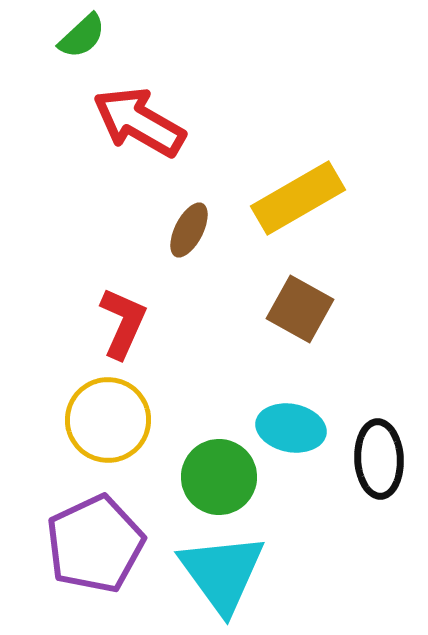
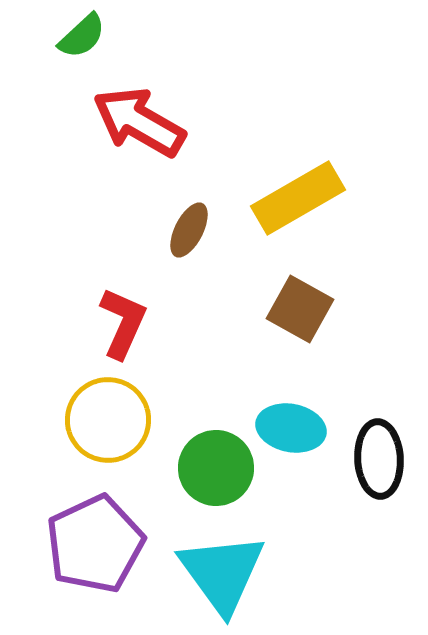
green circle: moved 3 px left, 9 px up
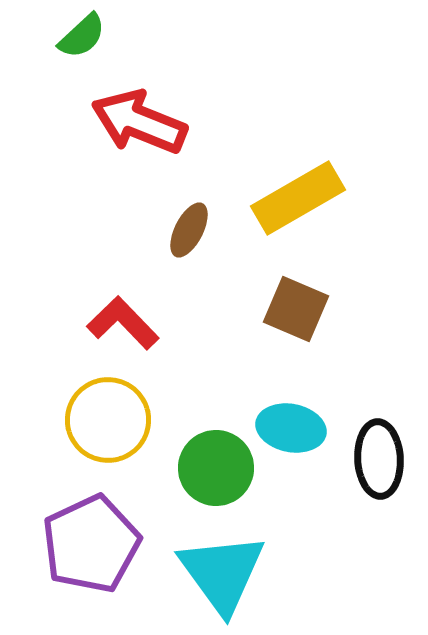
red arrow: rotated 8 degrees counterclockwise
brown square: moved 4 px left; rotated 6 degrees counterclockwise
red L-shape: rotated 68 degrees counterclockwise
purple pentagon: moved 4 px left
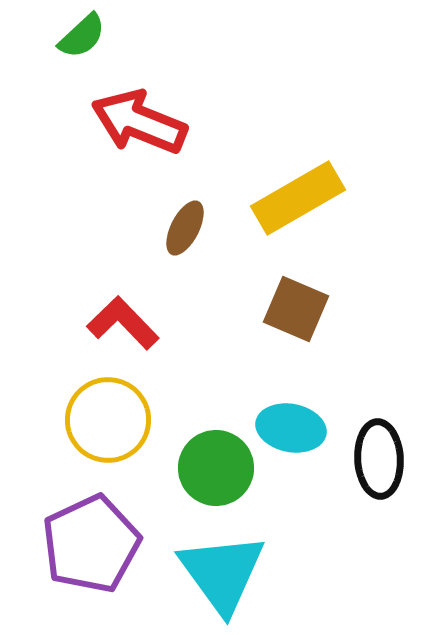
brown ellipse: moved 4 px left, 2 px up
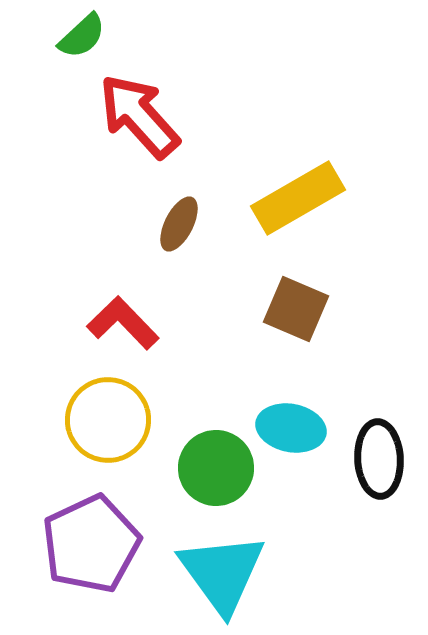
red arrow: moved 6 px up; rotated 26 degrees clockwise
brown ellipse: moved 6 px left, 4 px up
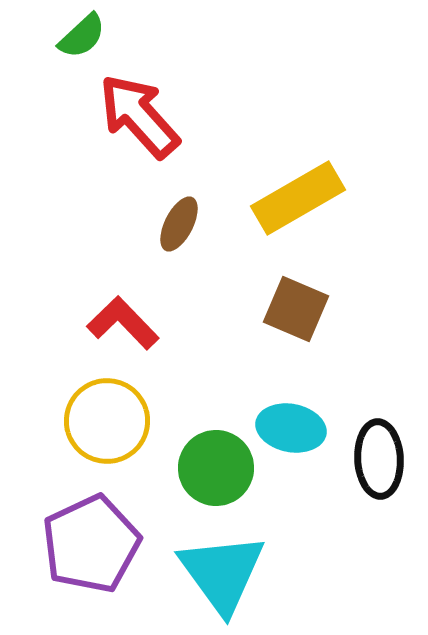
yellow circle: moved 1 px left, 1 px down
